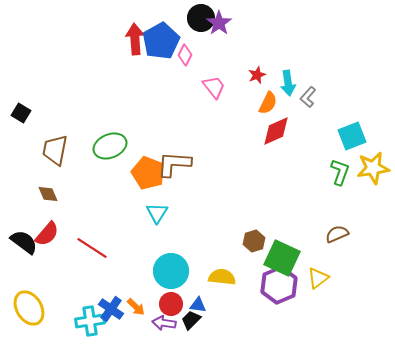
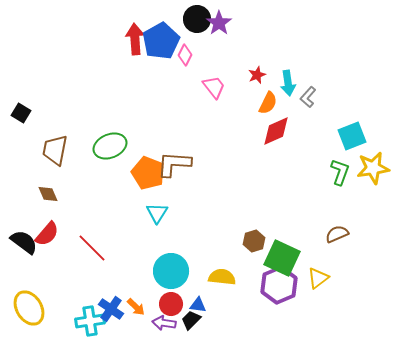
black circle: moved 4 px left, 1 px down
red line: rotated 12 degrees clockwise
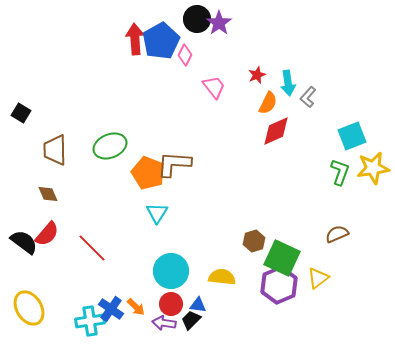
brown trapezoid: rotated 12 degrees counterclockwise
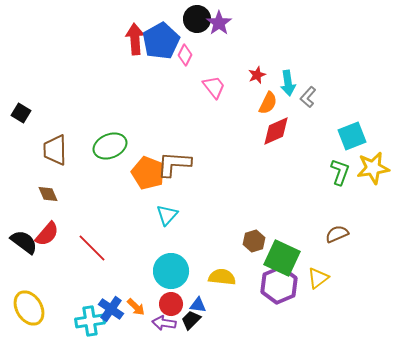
cyan triangle: moved 10 px right, 2 px down; rotated 10 degrees clockwise
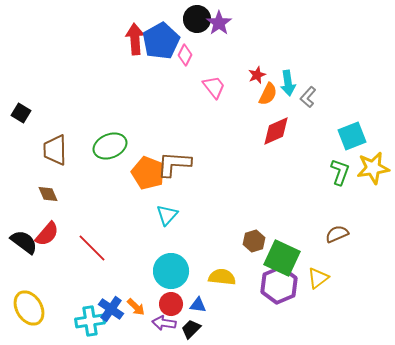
orange semicircle: moved 9 px up
black trapezoid: moved 9 px down
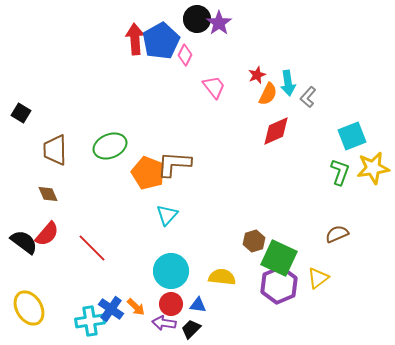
green square: moved 3 px left
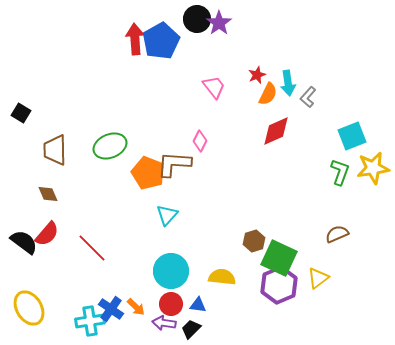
pink diamond: moved 15 px right, 86 px down
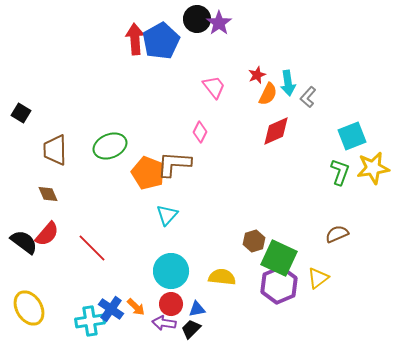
pink diamond: moved 9 px up
blue triangle: moved 1 px left, 4 px down; rotated 18 degrees counterclockwise
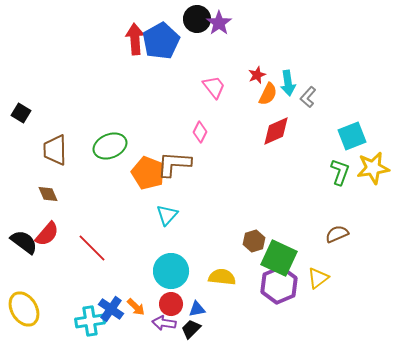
yellow ellipse: moved 5 px left, 1 px down
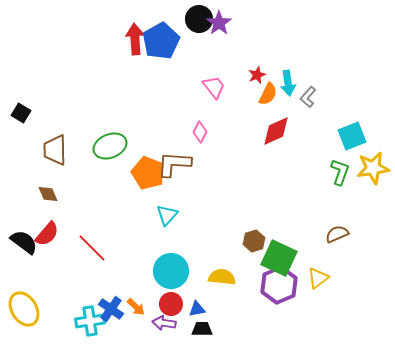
black circle: moved 2 px right
black trapezoid: moved 11 px right; rotated 45 degrees clockwise
